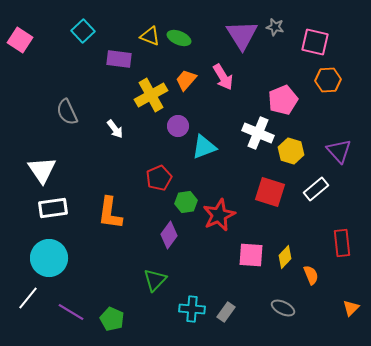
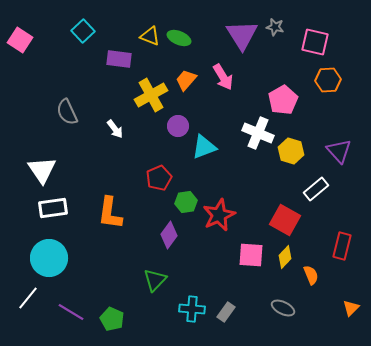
pink pentagon at (283, 100): rotated 8 degrees counterclockwise
red square at (270, 192): moved 15 px right, 28 px down; rotated 12 degrees clockwise
red rectangle at (342, 243): moved 3 px down; rotated 20 degrees clockwise
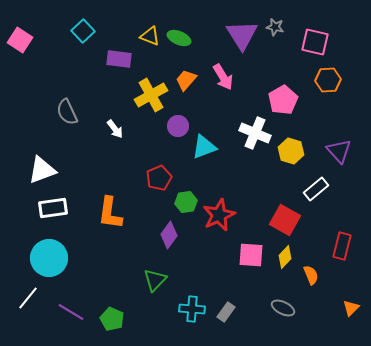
white cross at (258, 133): moved 3 px left
white triangle at (42, 170): rotated 44 degrees clockwise
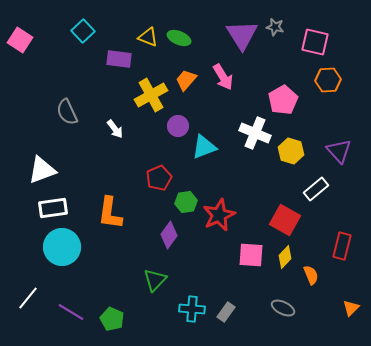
yellow triangle at (150, 36): moved 2 px left, 1 px down
cyan circle at (49, 258): moved 13 px right, 11 px up
